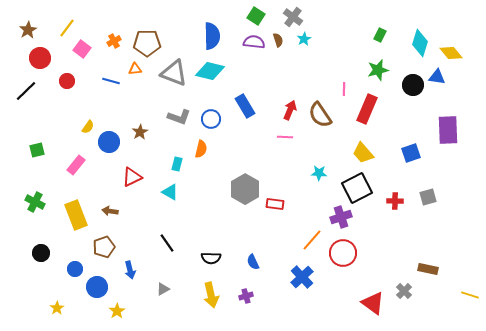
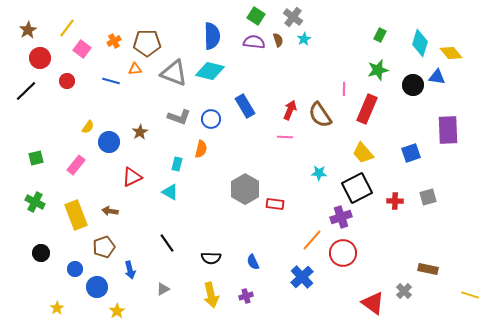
green square at (37, 150): moved 1 px left, 8 px down
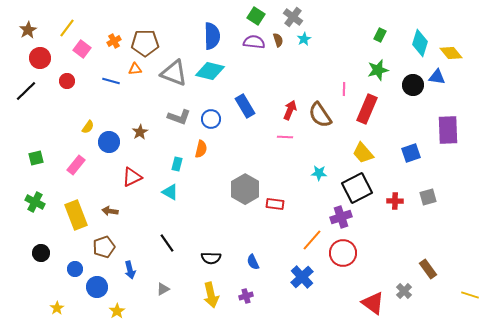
brown pentagon at (147, 43): moved 2 px left
brown rectangle at (428, 269): rotated 42 degrees clockwise
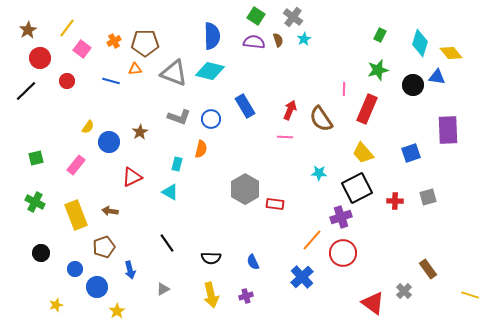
brown semicircle at (320, 115): moved 1 px right, 4 px down
yellow star at (57, 308): moved 1 px left, 3 px up; rotated 16 degrees clockwise
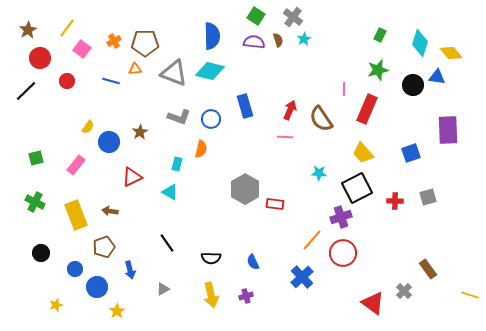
blue rectangle at (245, 106): rotated 15 degrees clockwise
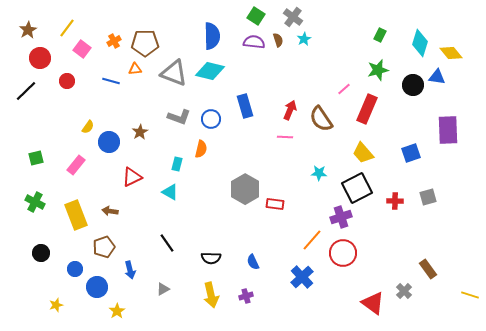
pink line at (344, 89): rotated 48 degrees clockwise
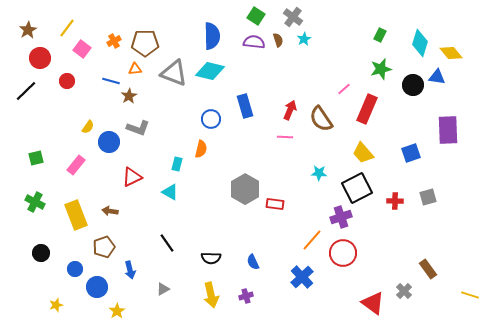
green star at (378, 70): moved 3 px right, 1 px up
gray L-shape at (179, 117): moved 41 px left, 11 px down
brown star at (140, 132): moved 11 px left, 36 px up
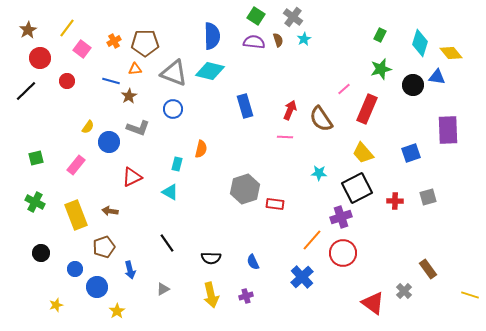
blue circle at (211, 119): moved 38 px left, 10 px up
gray hexagon at (245, 189): rotated 12 degrees clockwise
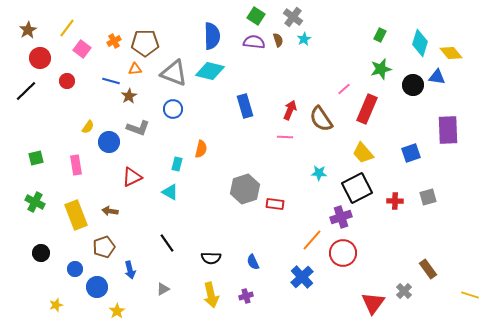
pink rectangle at (76, 165): rotated 48 degrees counterclockwise
red triangle at (373, 303): rotated 30 degrees clockwise
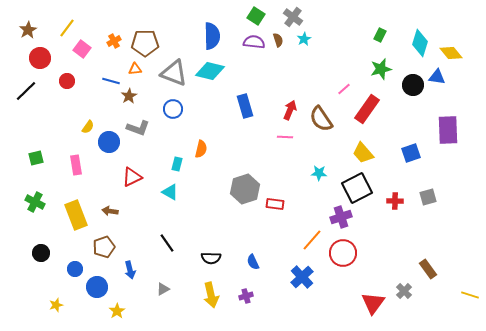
red rectangle at (367, 109): rotated 12 degrees clockwise
